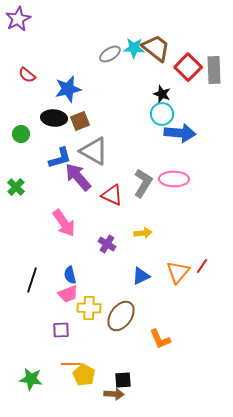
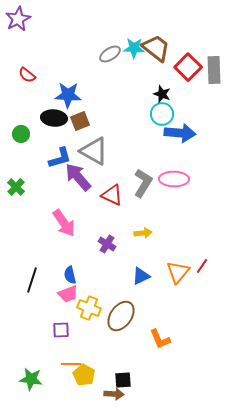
blue star: moved 6 px down; rotated 16 degrees clockwise
yellow cross: rotated 20 degrees clockwise
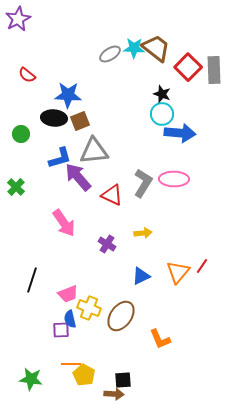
gray triangle: rotated 36 degrees counterclockwise
blue semicircle: moved 44 px down
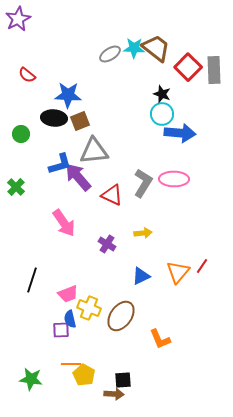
blue L-shape: moved 6 px down
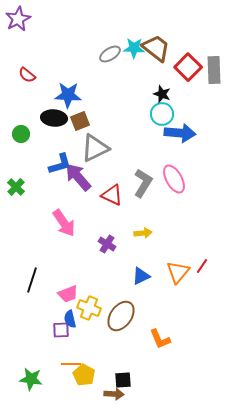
gray triangle: moved 1 px right, 3 px up; rotated 20 degrees counterclockwise
pink ellipse: rotated 60 degrees clockwise
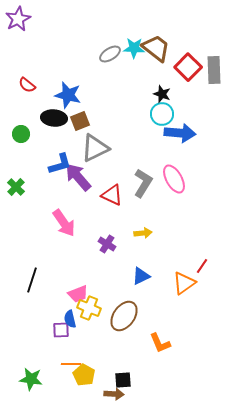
red semicircle: moved 10 px down
blue star: rotated 12 degrees clockwise
orange triangle: moved 6 px right, 11 px down; rotated 15 degrees clockwise
pink trapezoid: moved 10 px right
brown ellipse: moved 3 px right
orange L-shape: moved 4 px down
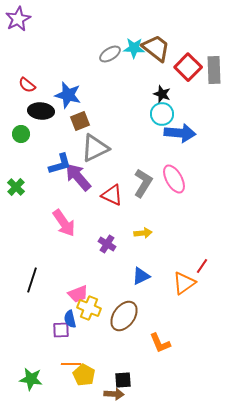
black ellipse: moved 13 px left, 7 px up
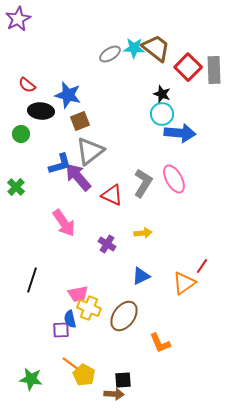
gray triangle: moved 5 px left, 3 px down; rotated 12 degrees counterclockwise
pink trapezoid: rotated 10 degrees clockwise
orange line: rotated 36 degrees clockwise
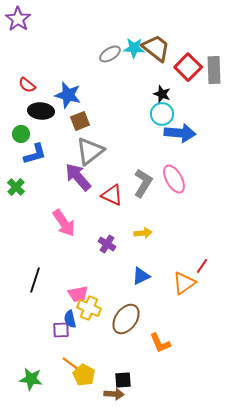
purple star: rotated 10 degrees counterclockwise
blue L-shape: moved 25 px left, 10 px up
black line: moved 3 px right
brown ellipse: moved 2 px right, 3 px down
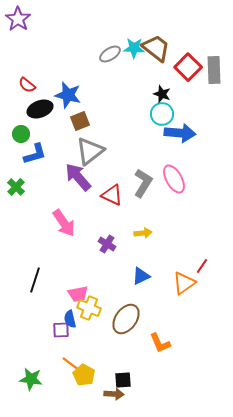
black ellipse: moved 1 px left, 2 px up; rotated 25 degrees counterclockwise
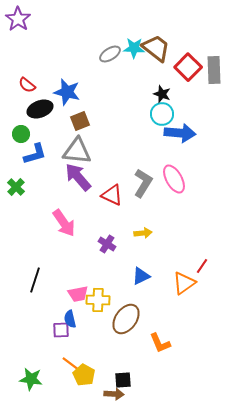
blue star: moved 1 px left, 3 px up
gray triangle: moved 13 px left; rotated 44 degrees clockwise
yellow cross: moved 9 px right, 8 px up; rotated 20 degrees counterclockwise
